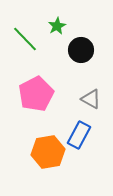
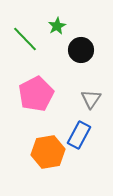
gray triangle: rotated 35 degrees clockwise
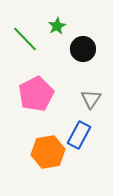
black circle: moved 2 px right, 1 px up
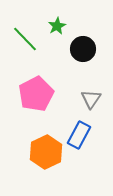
orange hexagon: moved 2 px left; rotated 16 degrees counterclockwise
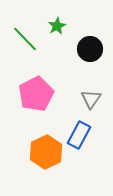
black circle: moved 7 px right
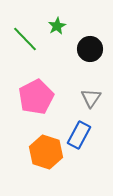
pink pentagon: moved 3 px down
gray triangle: moved 1 px up
orange hexagon: rotated 16 degrees counterclockwise
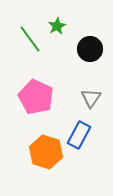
green line: moved 5 px right; rotated 8 degrees clockwise
pink pentagon: rotated 20 degrees counterclockwise
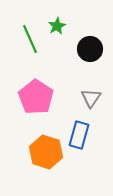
green line: rotated 12 degrees clockwise
pink pentagon: rotated 8 degrees clockwise
blue rectangle: rotated 12 degrees counterclockwise
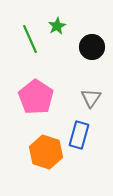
black circle: moved 2 px right, 2 px up
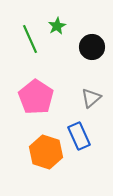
gray triangle: rotated 15 degrees clockwise
blue rectangle: moved 1 px down; rotated 40 degrees counterclockwise
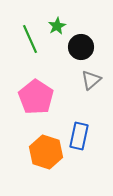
black circle: moved 11 px left
gray triangle: moved 18 px up
blue rectangle: rotated 36 degrees clockwise
